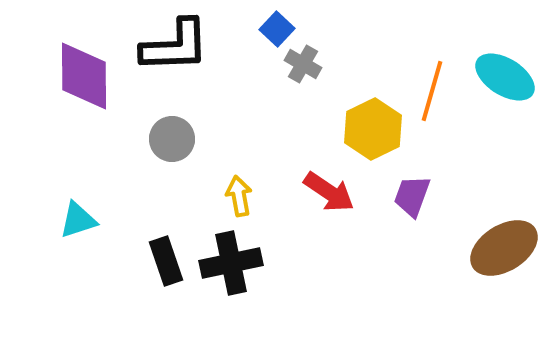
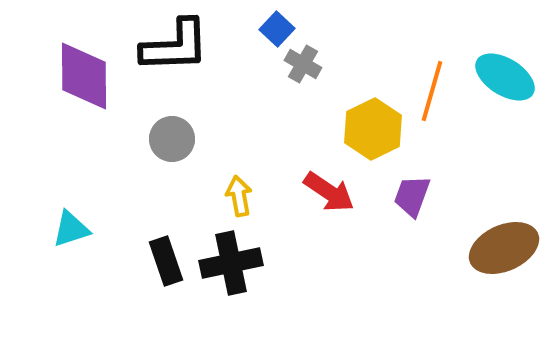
cyan triangle: moved 7 px left, 9 px down
brown ellipse: rotated 8 degrees clockwise
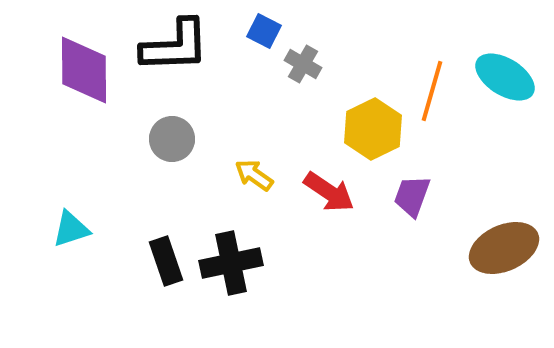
blue square: moved 13 px left, 2 px down; rotated 16 degrees counterclockwise
purple diamond: moved 6 px up
yellow arrow: moved 15 px right, 21 px up; rotated 45 degrees counterclockwise
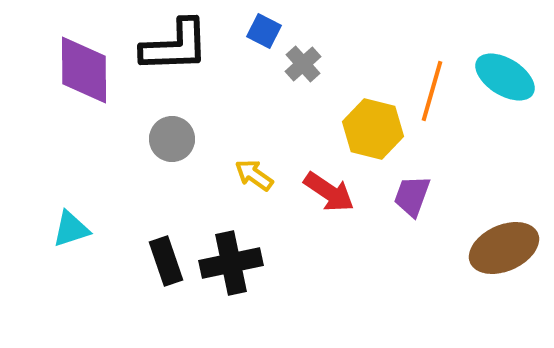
gray cross: rotated 18 degrees clockwise
yellow hexagon: rotated 20 degrees counterclockwise
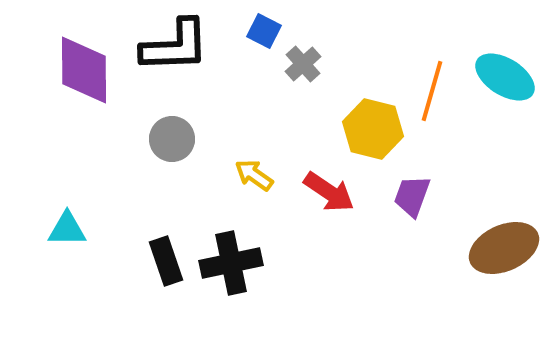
cyan triangle: moved 4 px left; rotated 18 degrees clockwise
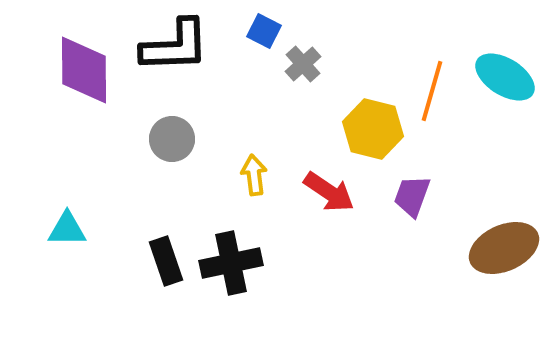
yellow arrow: rotated 48 degrees clockwise
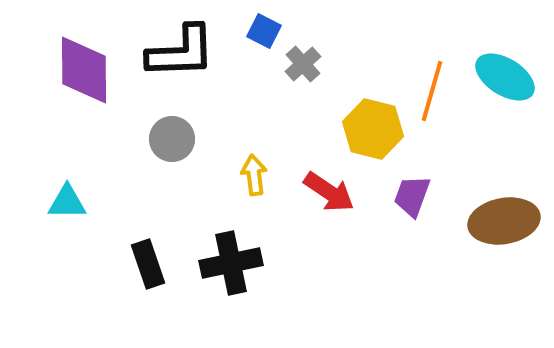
black L-shape: moved 6 px right, 6 px down
cyan triangle: moved 27 px up
brown ellipse: moved 27 px up; rotated 14 degrees clockwise
black rectangle: moved 18 px left, 3 px down
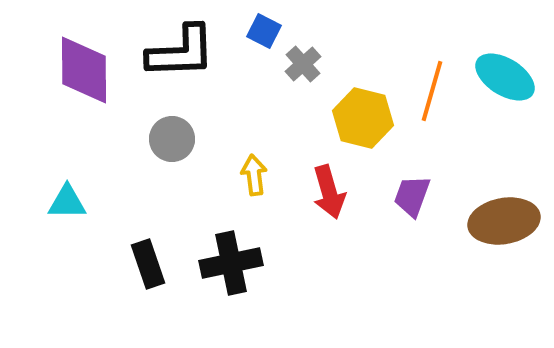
yellow hexagon: moved 10 px left, 11 px up
red arrow: rotated 40 degrees clockwise
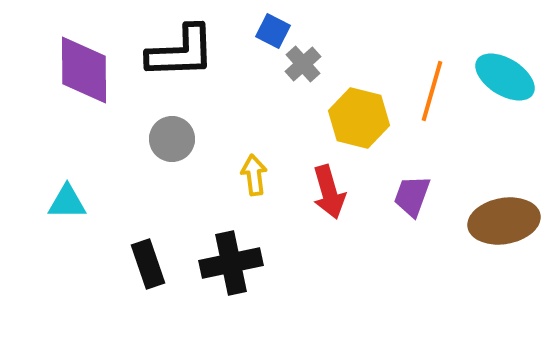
blue square: moved 9 px right
yellow hexagon: moved 4 px left
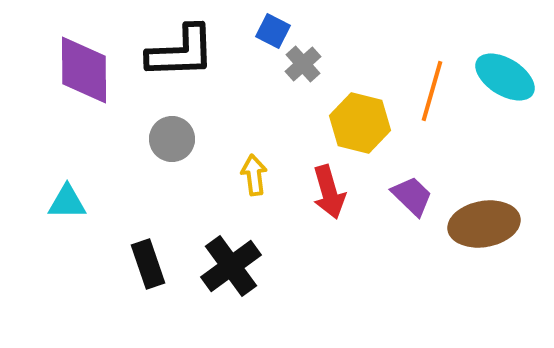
yellow hexagon: moved 1 px right, 5 px down
purple trapezoid: rotated 114 degrees clockwise
brown ellipse: moved 20 px left, 3 px down
black cross: moved 3 px down; rotated 24 degrees counterclockwise
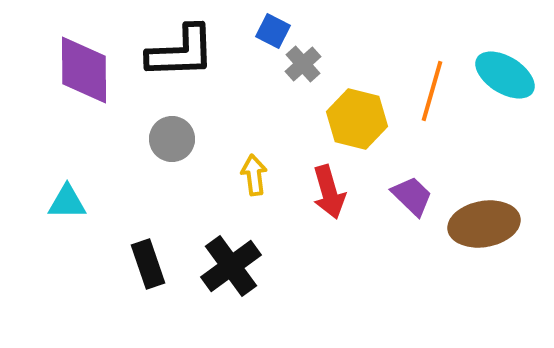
cyan ellipse: moved 2 px up
yellow hexagon: moved 3 px left, 4 px up
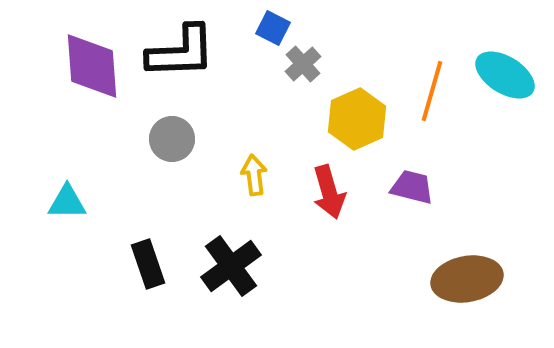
blue square: moved 3 px up
purple diamond: moved 8 px right, 4 px up; rotated 4 degrees counterclockwise
yellow hexagon: rotated 22 degrees clockwise
purple trapezoid: moved 9 px up; rotated 30 degrees counterclockwise
brown ellipse: moved 17 px left, 55 px down
